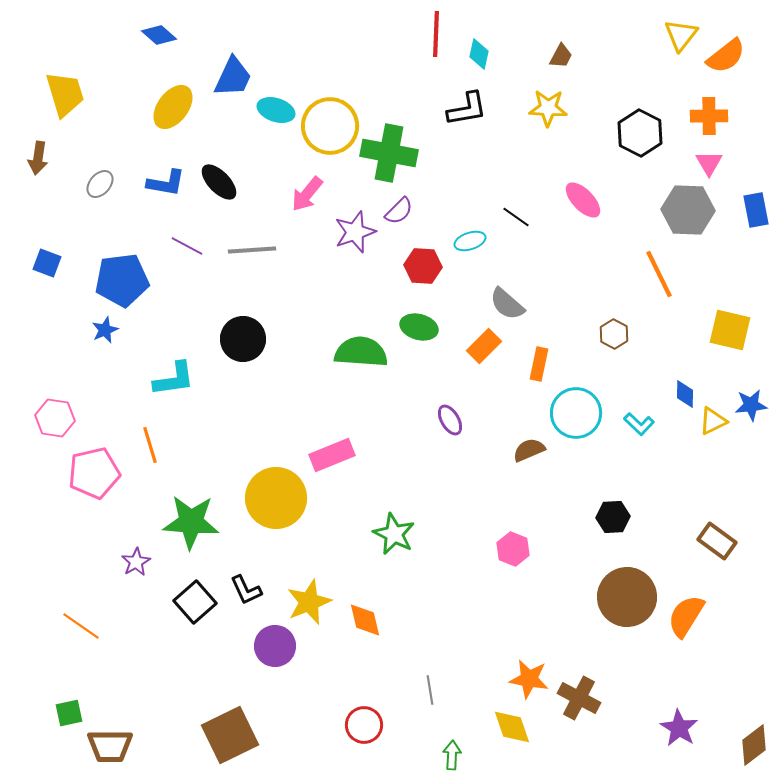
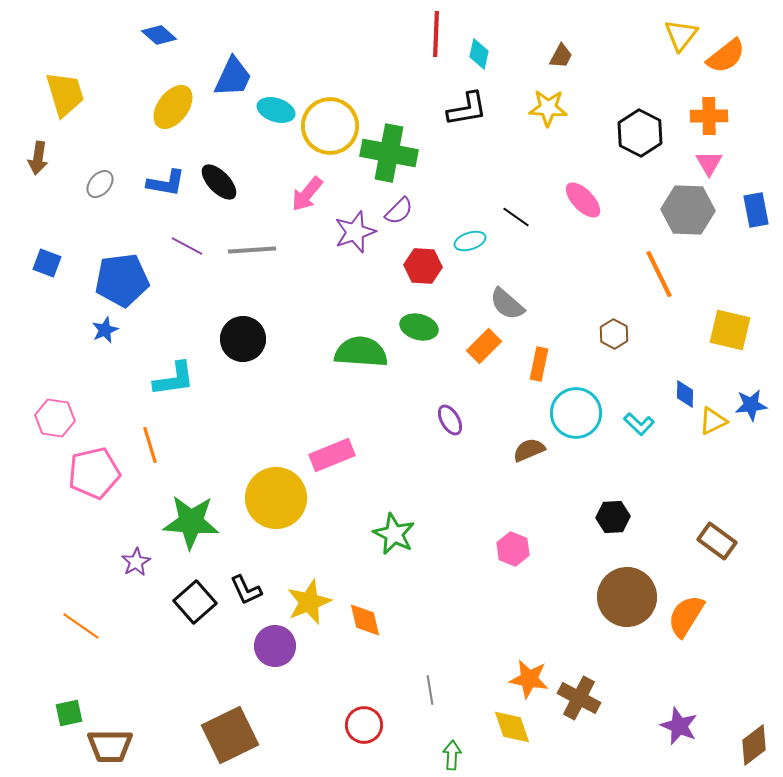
purple star at (679, 728): moved 2 px up; rotated 9 degrees counterclockwise
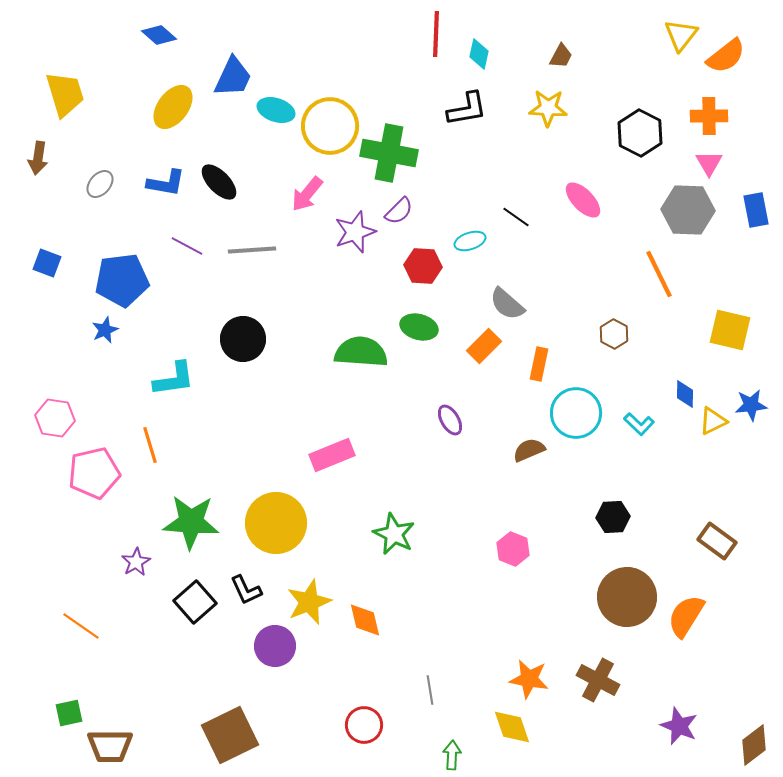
yellow circle at (276, 498): moved 25 px down
brown cross at (579, 698): moved 19 px right, 18 px up
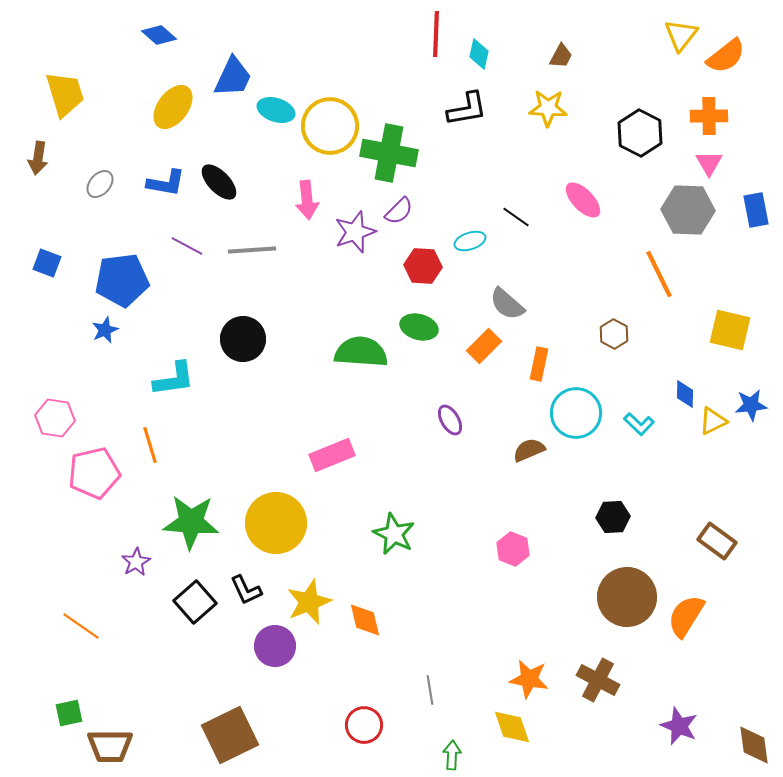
pink arrow at (307, 194): moved 6 px down; rotated 45 degrees counterclockwise
brown diamond at (754, 745): rotated 60 degrees counterclockwise
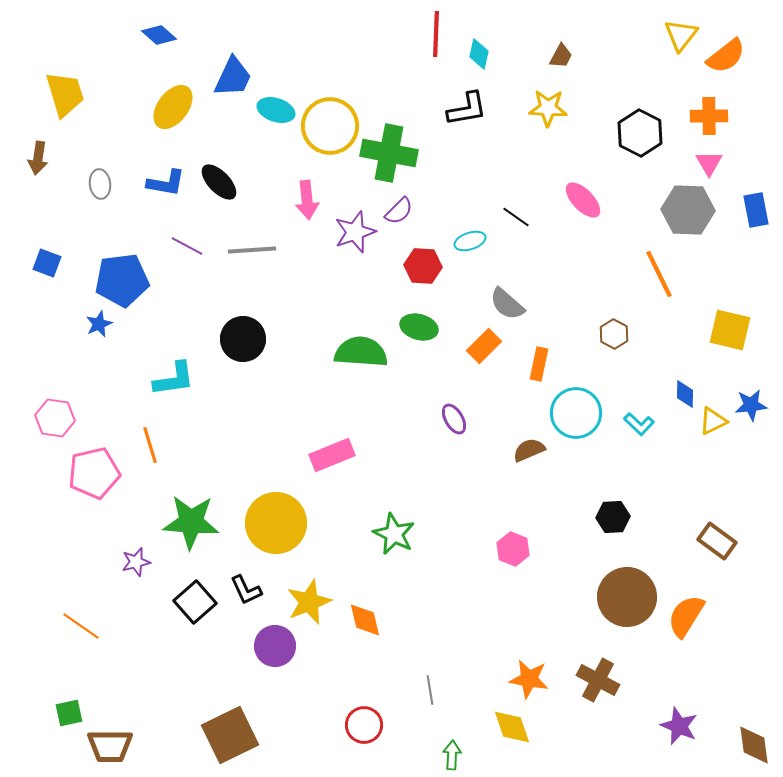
gray ellipse at (100, 184): rotated 48 degrees counterclockwise
blue star at (105, 330): moved 6 px left, 6 px up
purple ellipse at (450, 420): moved 4 px right, 1 px up
purple star at (136, 562): rotated 16 degrees clockwise
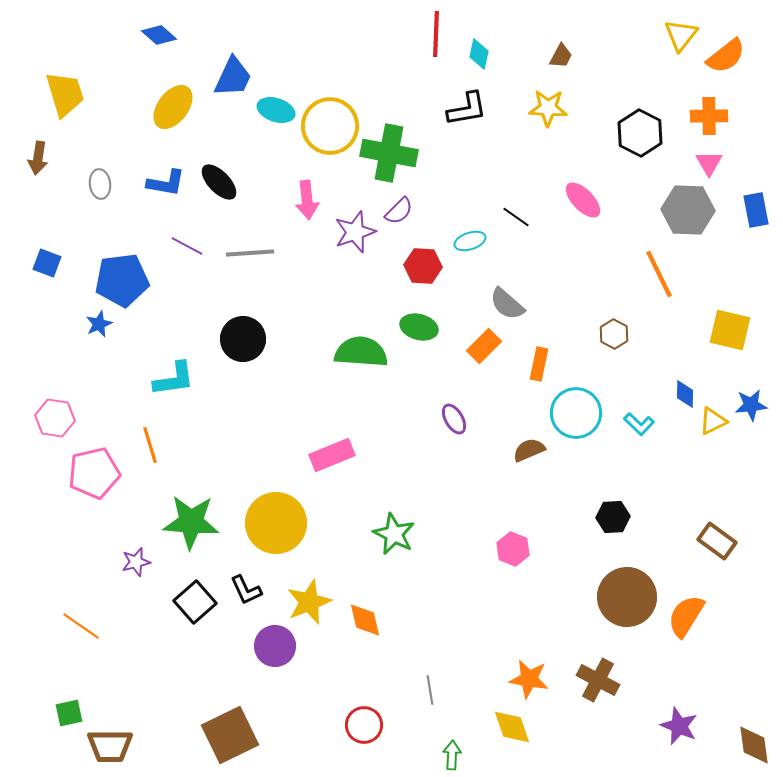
gray line at (252, 250): moved 2 px left, 3 px down
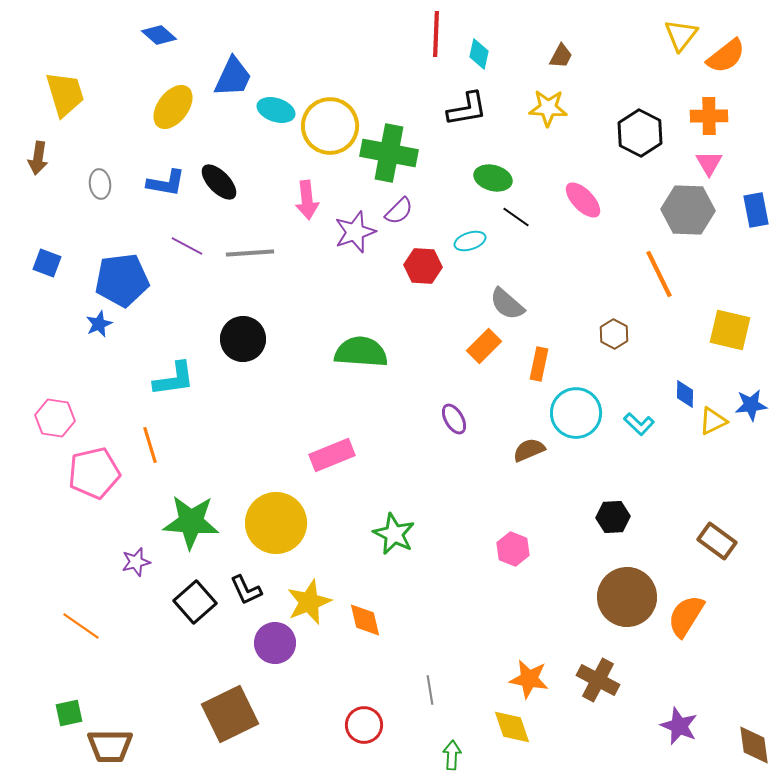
green ellipse at (419, 327): moved 74 px right, 149 px up
purple circle at (275, 646): moved 3 px up
brown square at (230, 735): moved 21 px up
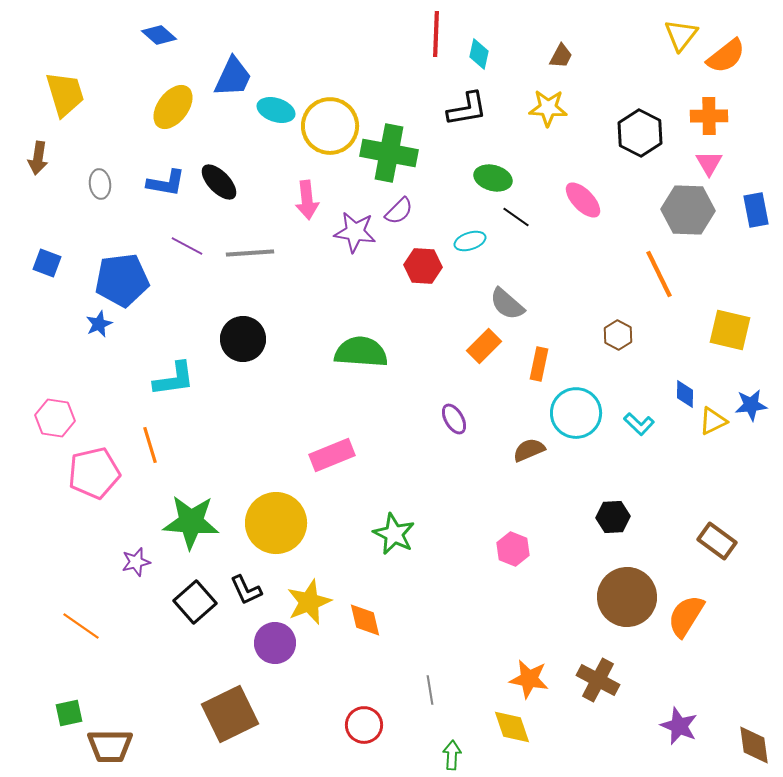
purple star at (355, 232): rotated 27 degrees clockwise
brown hexagon at (614, 334): moved 4 px right, 1 px down
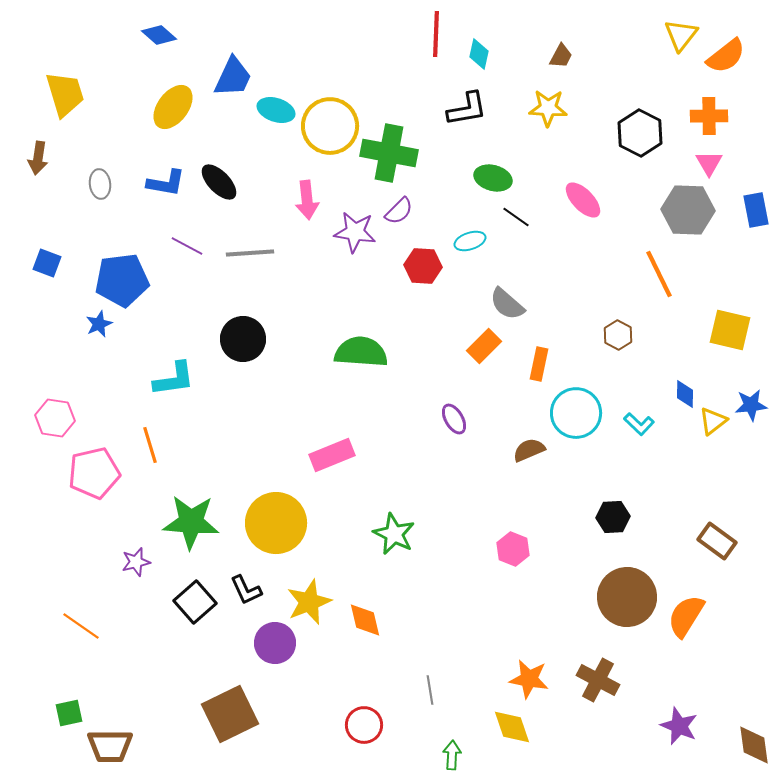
yellow triangle at (713, 421): rotated 12 degrees counterclockwise
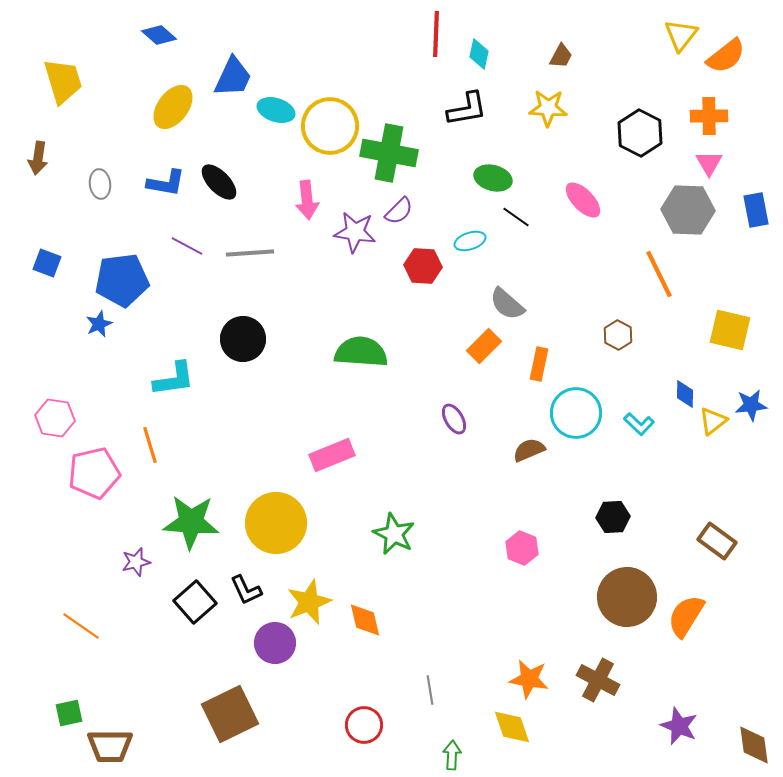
yellow trapezoid at (65, 94): moved 2 px left, 13 px up
pink hexagon at (513, 549): moved 9 px right, 1 px up
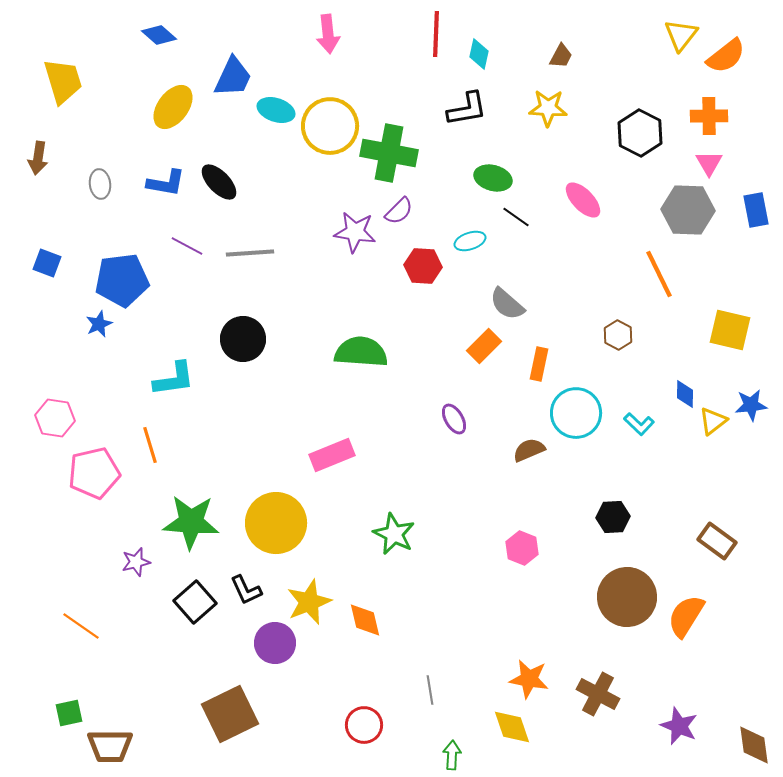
pink arrow at (307, 200): moved 21 px right, 166 px up
brown cross at (598, 680): moved 14 px down
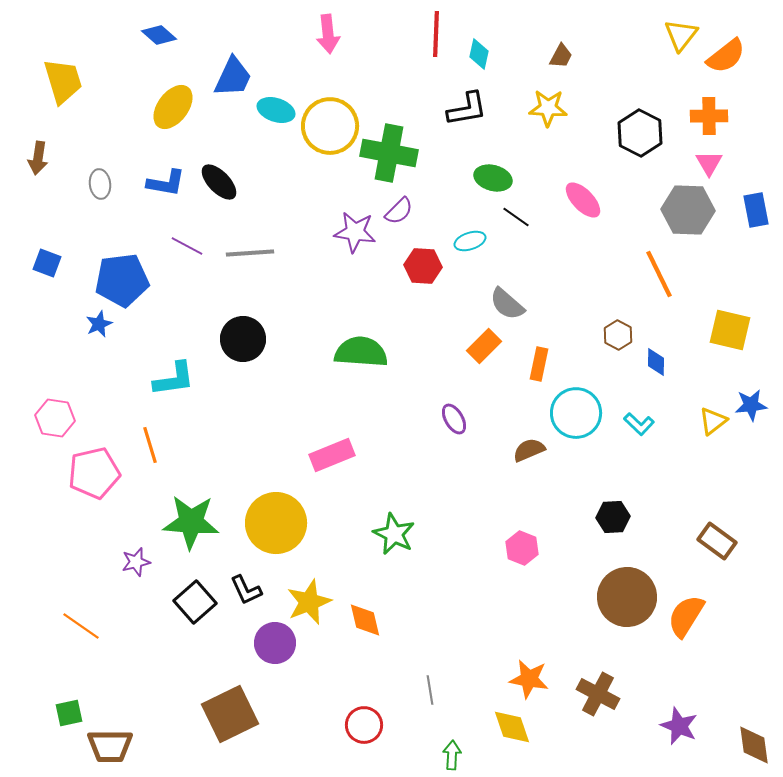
blue diamond at (685, 394): moved 29 px left, 32 px up
